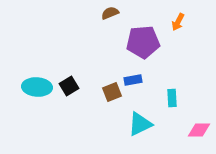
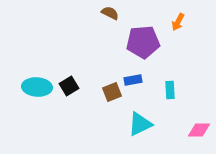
brown semicircle: rotated 48 degrees clockwise
cyan rectangle: moved 2 px left, 8 px up
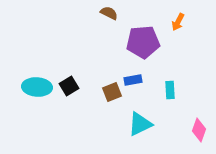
brown semicircle: moved 1 px left
pink diamond: rotated 70 degrees counterclockwise
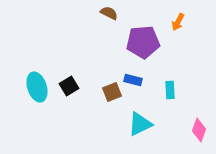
blue rectangle: rotated 24 degrees clockwise
cyan ellipse: rotated 68 degrees clockwise
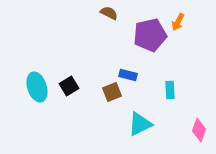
purple pentagon: moved 7 px right, 7 px up; rotated 8 degrees counterclockwise
blue rectangle: moved 5 px left, 5 px up
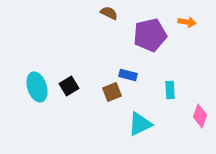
orange arrow: moved 9 px right; rotated 108 degrees counterclockwise
pink diamond: moved 1 px right, 14 px up
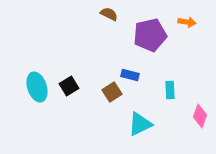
brown semicircle: moved 1 px down
blue rectangle: moved 2 px right
brown square: rotated 12 degrees counterclockwise
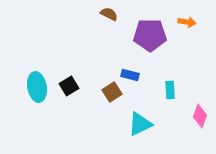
purple pentagon: rotated 12 degrees clockwise
cyan ellipse: rotated 8 degrees clockwise
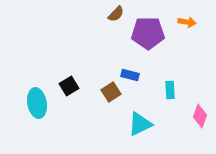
brown semicircle: moved 7 px right; rotated 108 degrees clockwise
purple pentagon: moved 2 px left, 2 px up
cyan ellipse: moved 16 px down
brown square: moved 1 px left
